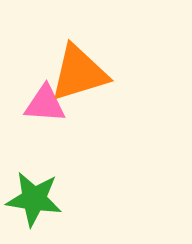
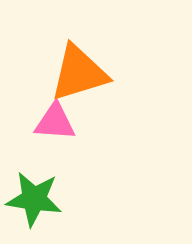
pink triangle: moved 10 px right, 18 px down
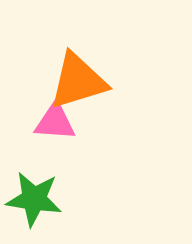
orange triangle: moved 1 px left, 8 px down
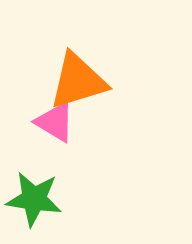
pink triangle: rotated 27 degrees clockwise
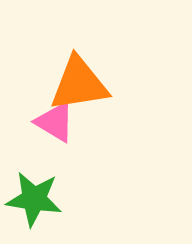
orange triangle: moved 1 px right, 3 px down; rotated 8 degrees clockwise
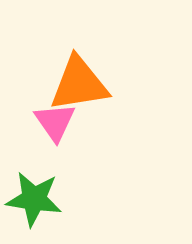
pink triangle: rotated 24 degrees clockwise
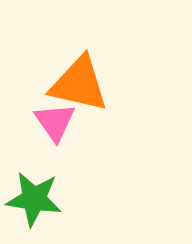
orange triangle: rotated 22 degrees clockwise
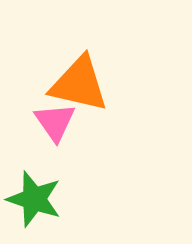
green star: rotated 10 degrees clockwise
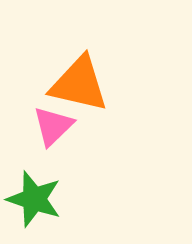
pink triangle: moved 2 px left, 4 px down; rotated 21 degrees clockwise
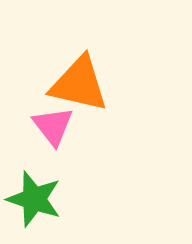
pink triangle: rotated 24 degrees counterclockwise
